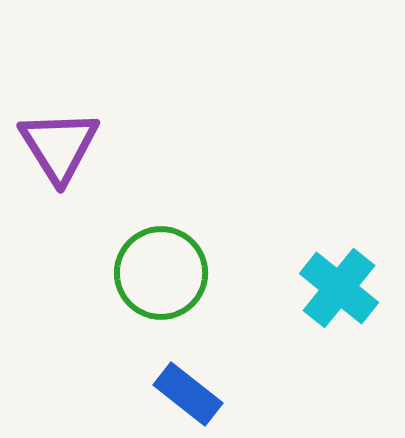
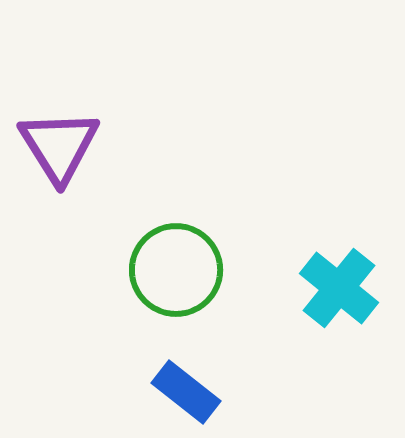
green circle: moved 15 px right, 3 px up
blue rectangle: moved 2 px left, 2 px up
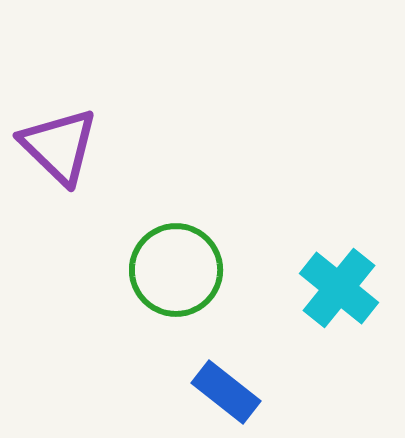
purple triangle: rotated 14 degrees counterclockwise
blue rectangle: moved 40 px right
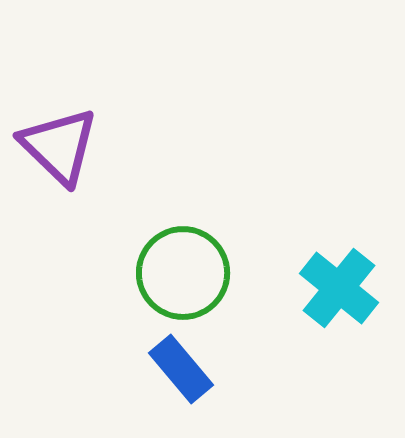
green circle: moved 7 px right, 3 px down
blue rectangle: moved 45 px left, 23 px up; rotated 12 degrees clockwise
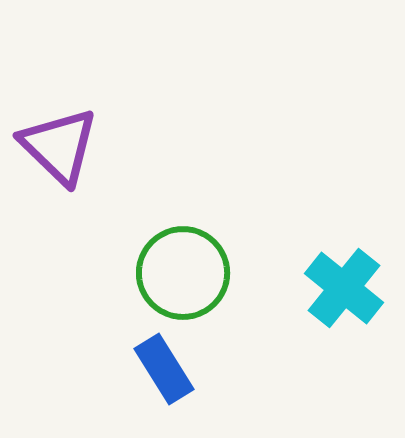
cyan cross: moved 5 px right
blue rectangle: moved 17 px left; rotated 8 degrees clockwise
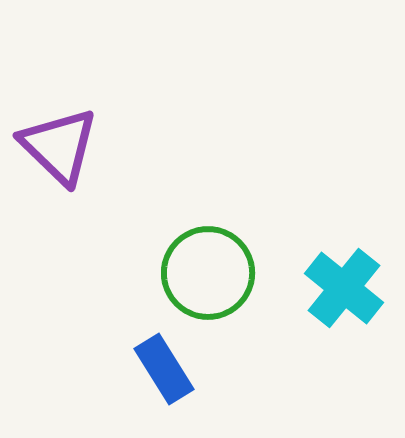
green circle: moved 25 px right
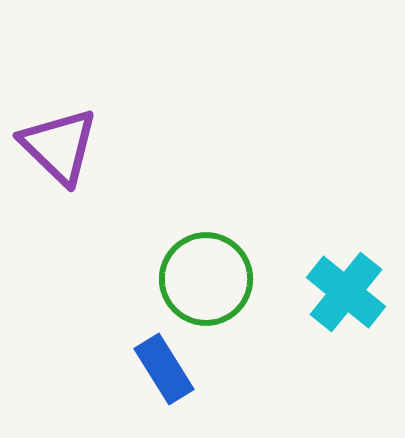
green circle: moved 2 px left, 6 px down
cyan cross: moved 2 px right, 4 px down
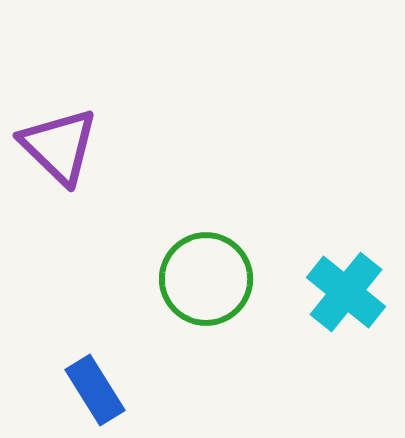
blue rectangle: moved 69 px left, 21 px down
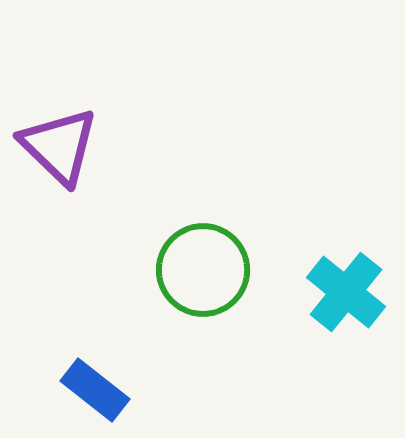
green circle: moved 3 px left, 9 px up
blue rectangle: rotated 20 degrees counterclockwise
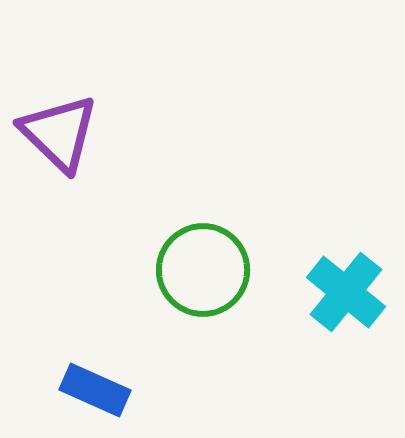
purple triangle: moved 13 px up
blue rectangle: rotated 14 degrees counterclockwise
